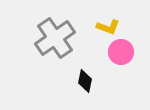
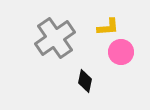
yellow L-shape: rotated 25 degrees counterclockwise
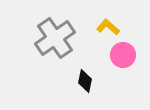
yellow L-shape: rotated 135 degrees counterclockwise
pink circle: moved 2 px right, 3 px down
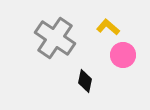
gray cross: rotated 21 degrees counterclockwise
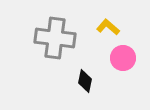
gray cross: rotated 27 degrees counterclockwise
pink circle: moved 3 px down
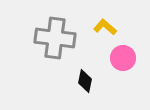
yellow L-shape: moved 3 px left
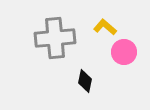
gray cross: rotated 12 degrees counterclockwise
pink circle: moved 1 px right, 6 px up
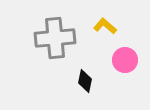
yellow L-shape: moved 1 px up
pink circle: moved 1 px right, 8 px down
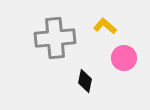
pink circle: moved 1 px left, 2 px up
